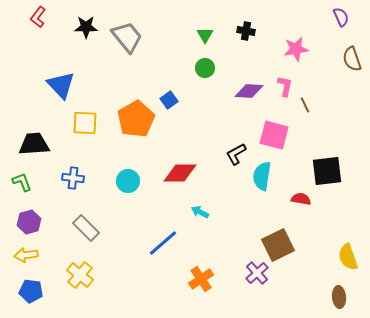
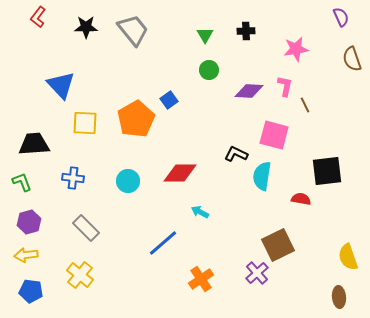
black cross: rotated 12 degrees counterclockwise
gray trapezoid: moved 6 px right, 7 px up
green circle: moved 4 px right, 2 px down
black L-shape: rotated 55 degrees clockwise
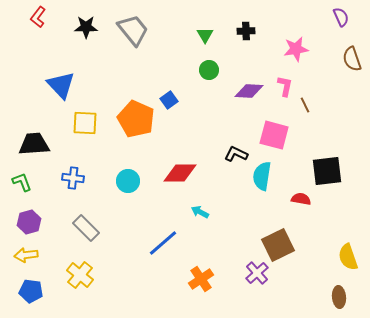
orange pentagon: rotated 18 degrees counterclockwise
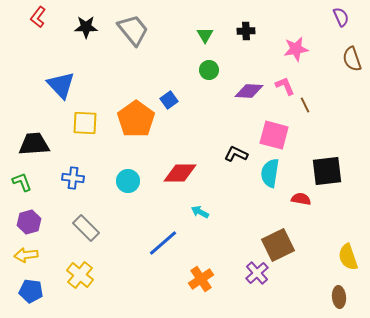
pink L-shape: rotated 35 degrees counterclockwise
orange pentagon: rotated 12 degrees clockwise
cyan semicircle: moved 8 px right, 3 px up
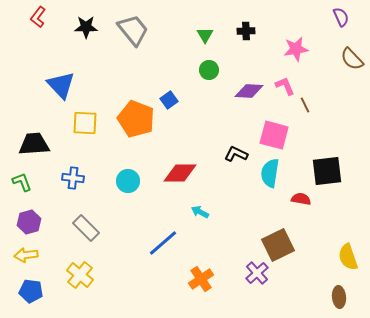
brown semicircle: rotated 25 degrees counterclockwise
orange pentagon: rotated 15 degrees counterclockwise
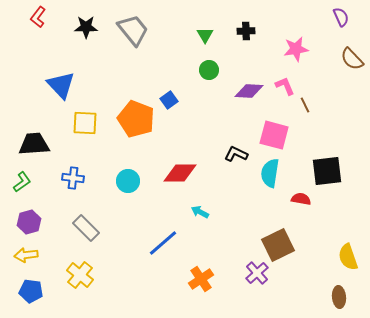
green L-shape: rotated 75 degrees clockwise
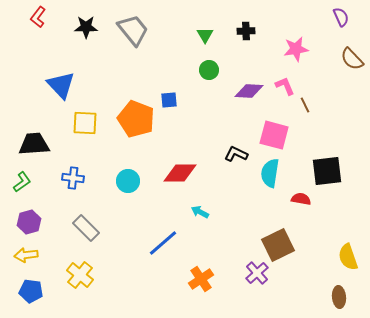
blue square: rotated 30 degrees clockwise
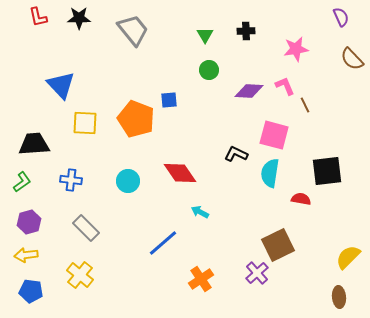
red L-shape: rotated 50 degrees counterclockwise
black star: moved 7 px left, 9 px up
red diamond: rotated 56 degrees clockwise
blue cross: moved 2 px left, 2 px down
yellow semicircle: rotated 64 degrees clockwise
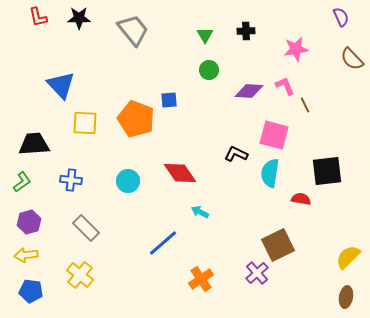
brown ellipse: moved 7 px right; rotated 15 degrees clockwise
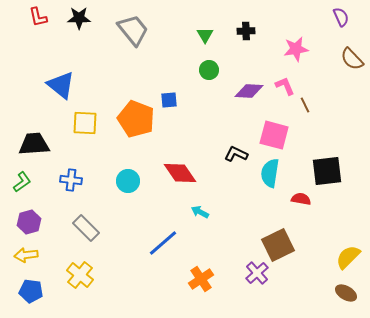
blue triangle: rotated 8 degrees counterclockwise
brown ellipse: moved 4 px up; rotated 70 degrees counterclockwise
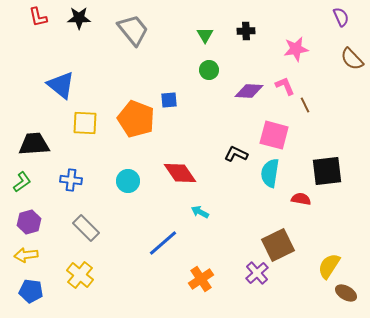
yellow semicircle: moved 19 px left, 9 px down; rotated 12 degrees counterclockwise
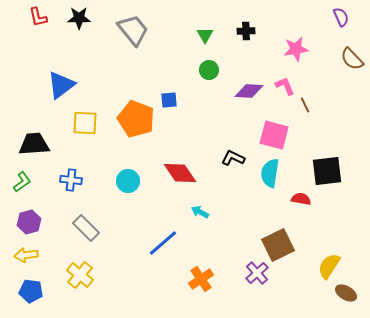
blue triangle: rotated 44 degrees clockwise
black L-shape: moved 3 px left, 4 px down
